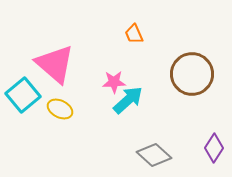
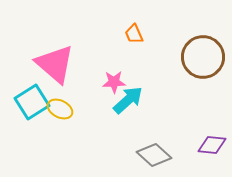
brown circle: moved 11 px right, 17 px up
cyan square: moved 9 px right, 7 px down; rotated 8 degrees clockwise
purple diamond: moved 2 px left, 3 px up; rotated 64 degrees clockwise
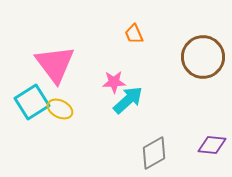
pink triangle: rotated 12 degrees clockwise
gray diamond: moved 2 px up; rotated 72 degrees counterclockwise
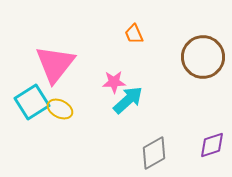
pink triangle: rotated 15 degrees clockwise
purple diamond: rotated 24 degrees counterclockwise
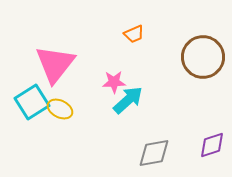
orange trapezoid: rotated 90 degrees counterclockwise
gray diamond: rotated 20 degrees clockwise
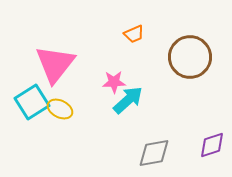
brown circle: moved 13 px left
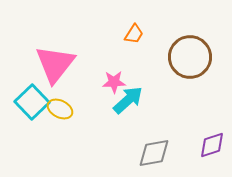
orange trapezoid: rotated 35 degrees counterclockwise
cyan square: rotated 12 degrees counterclockwise
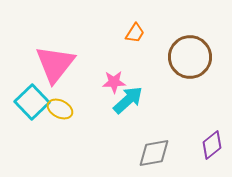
orange trapezoid: moved 1 px right, 1 px up
purple diamond: rotated 20 degrees counterclockwise
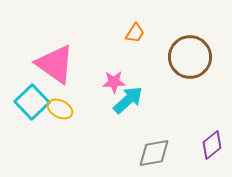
pink triangle: rotated 33 degrees counterclockwise
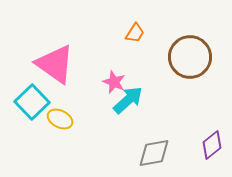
pink star: rotated 25 degrees clockwise
yellow ellipse: moved 10 px down
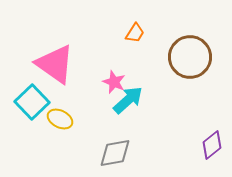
gray diamond: moved 39 px left
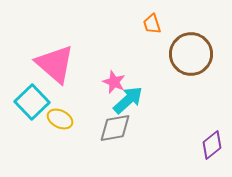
orange trapezoid: moved 17 px right, 9 px up; rotated 130 degrees clockwise
brown circle: moved 1 px right, 3 px up
pink triangle: rotated 6 degrees clockwise
gray diamond: moved 25 px up
